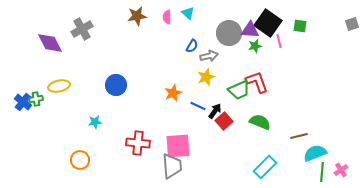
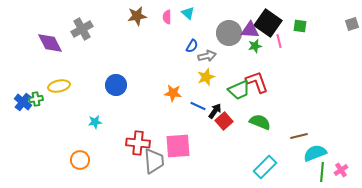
gray arrow: moved 2 px left
orange star: rotated 30 degrees clockwise
gray trapezoid: moved 18 px left, 5 px up
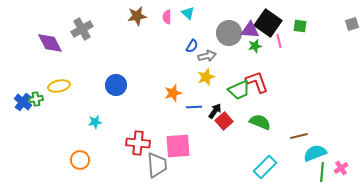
orange star: rotated 24 degrees counterclockwise
blue line: moved 4 px left, 1 px down; rotated 28 degrees counterclockwise
gray trapezoid: moved 3 px right, 4 px down
pink cross: moved 2 px up
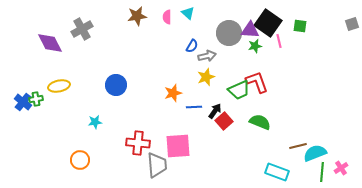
brown line: moved 1 px left, 10 px down
cyan rectangle: moved 12 px right, 5 px down; rotated 65 degrees clockwise
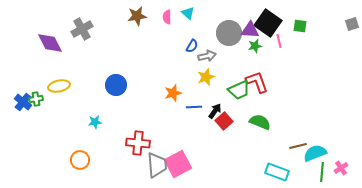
pink square: moved 18 px down; rotated 24 degrees counterclockwise
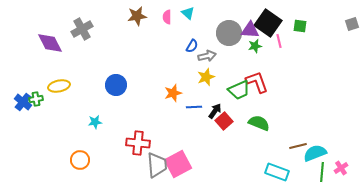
green semicircle: moved 1 px left, 1 px down
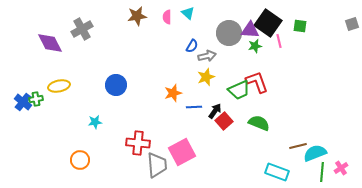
pink square: moved 4 px right, 12 px up
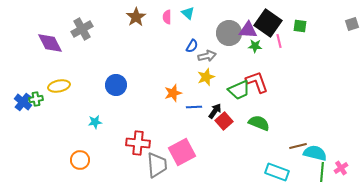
brown star: moved 1 px left, 1 px down; rotated 24 degrees counterclockwise
purple triangle: moved 2 px left
green star: rotated 16 degrees clockwise
cyan semicircle: rotated 35 degrees clockwise
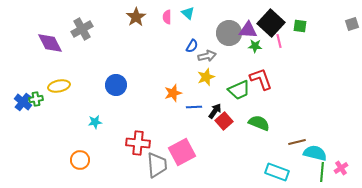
black square: moved 3 px right; rotated 8 degrees clockwise
red L-shape: moved 4 px right, 3 px up
brown line: moved 1 px left, 4 px up
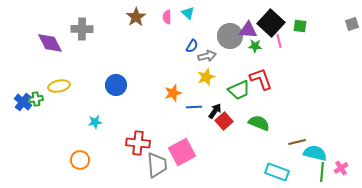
gray cross: rotated 30 degrees clockwise
gray circle: moved 1 px right, 3 px down
